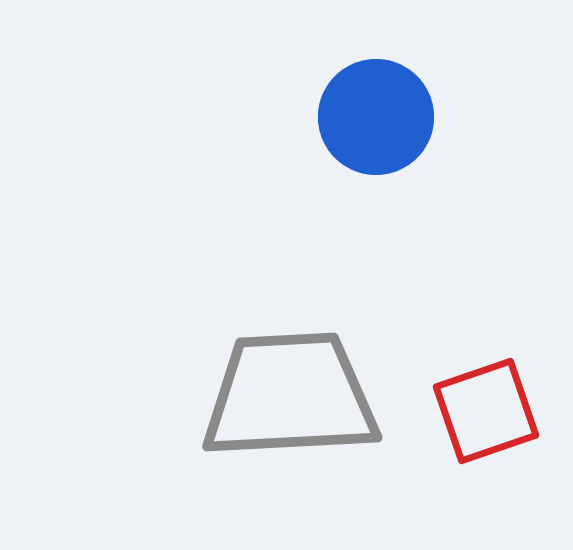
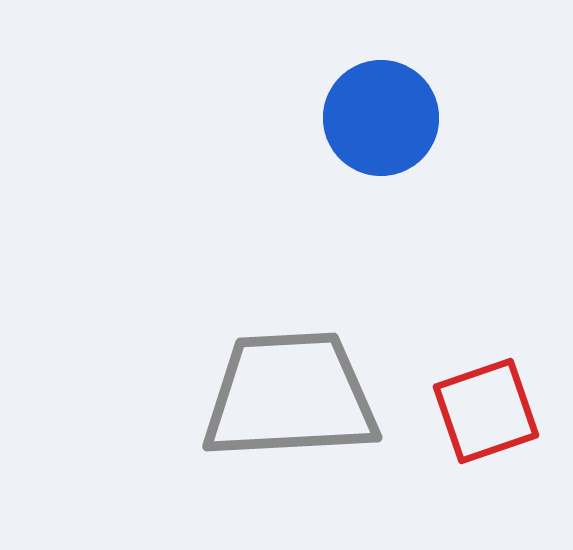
blue circle: moved 5 px right, 1 px down
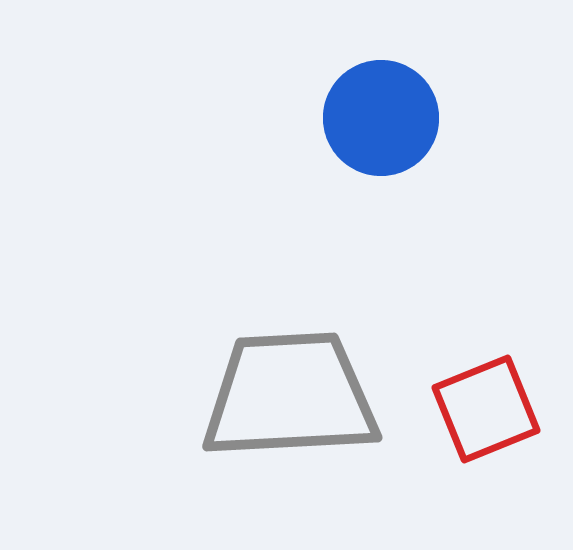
red square: moved 2 px up; rotated 3 degrees counterclockwise
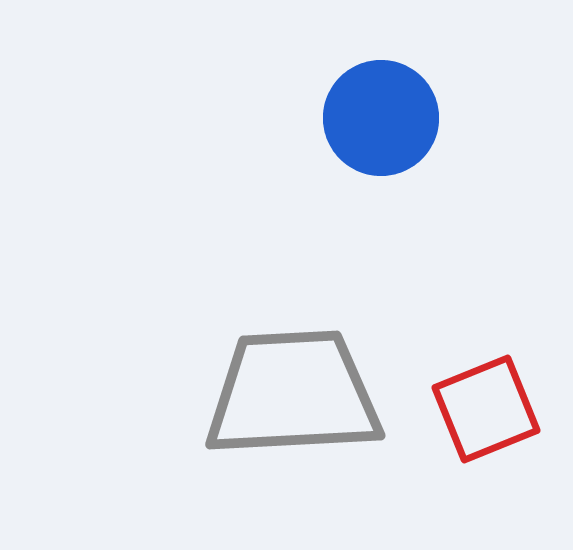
gray trapezoid: moved 3 px right, 2 px up
